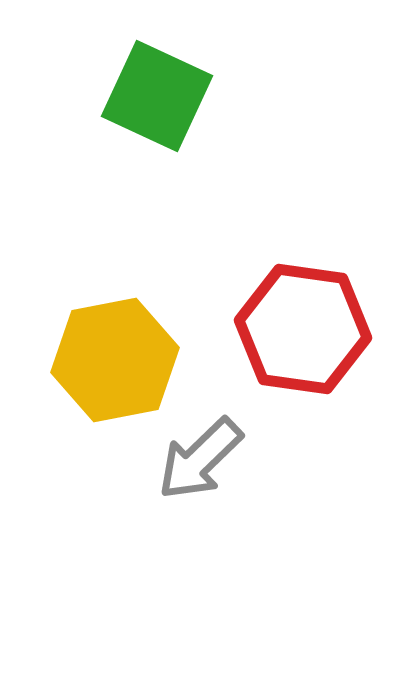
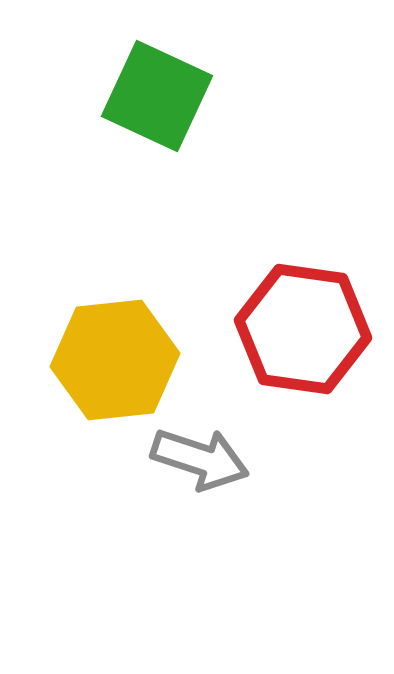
yellow hexagon: rotated 5 degrees clockwise
gray arrow: rotated 118 degrees counterclockwise
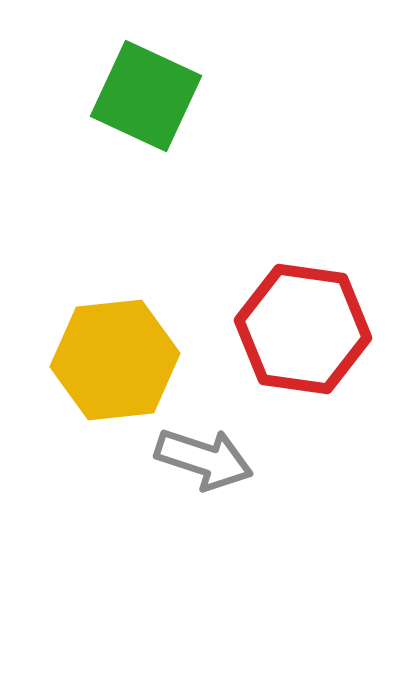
green square: moved 11 px left
gray arrow: moved 4 px right
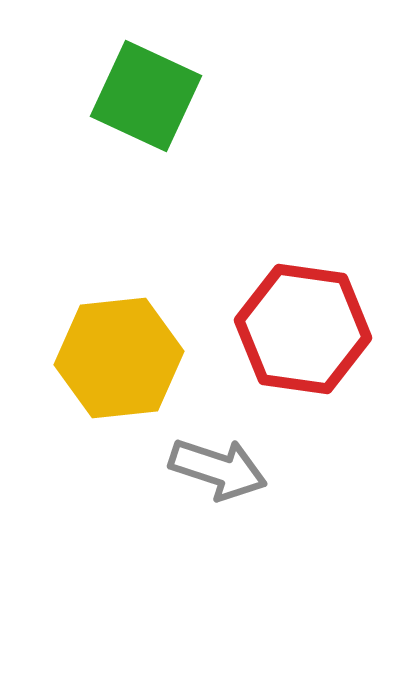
yellow hexagon: moved 4 px right, 2 px up
gray arrow: moved 14 px right, 10 px down
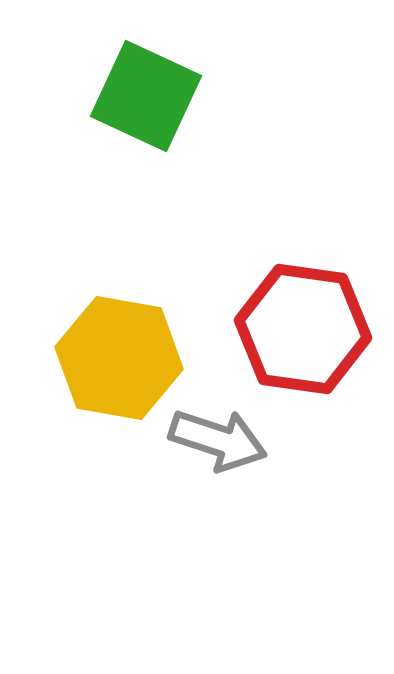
yellow hexagon: rotated 16 degrees clockwise
gray arrow: moved 29 px up
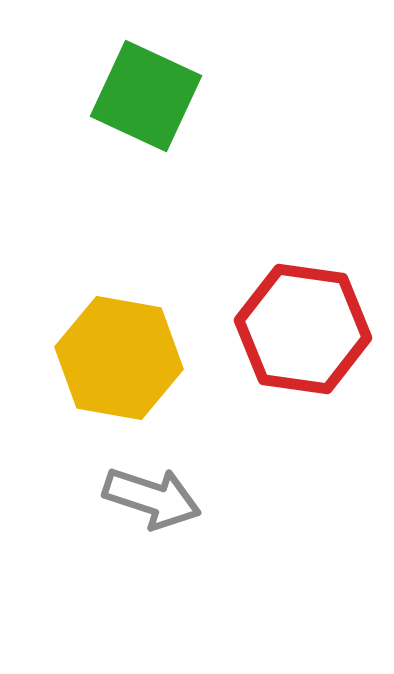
gray arrow: moved 66 px left, 58 px down
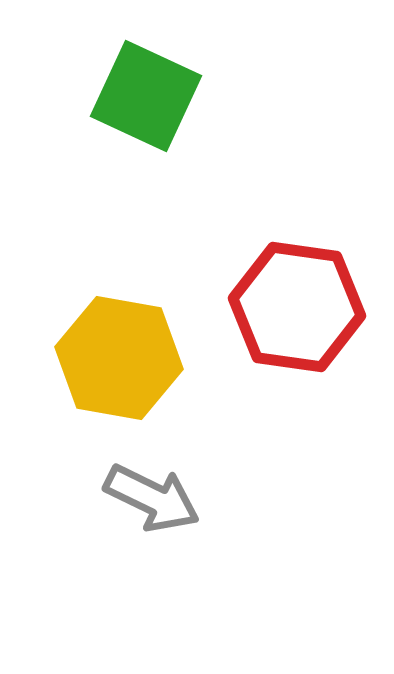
red hexagon: moved 6 px left, 22 px up
gray arrow: rotated 8 degrees clockwise
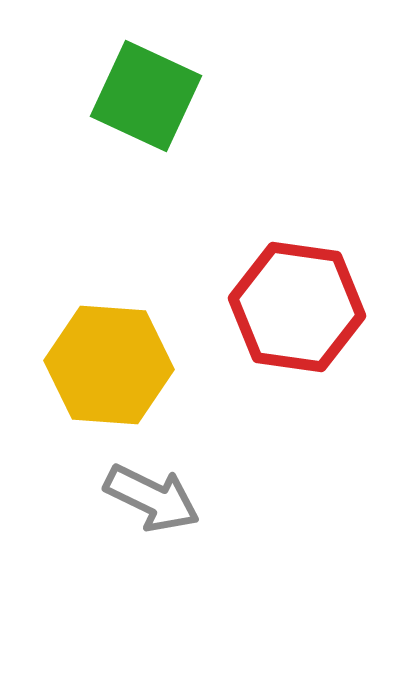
yellow hexagon: moved 10 px left, 7 px down; rotated 6 degrees counterclockwise
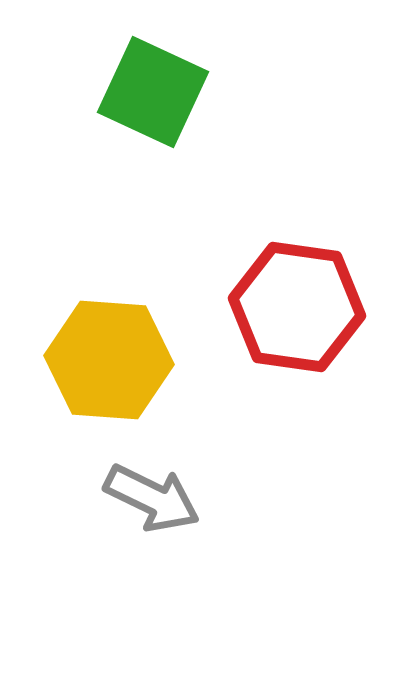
green square: moved 7 px right, 4 px up
yellow hexagon: moved 5 px up
